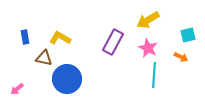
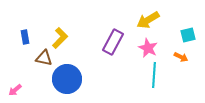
yellow L-shape: rotated 105 degrees clockwise
pink arrow: moved 2 px left, 1 px down
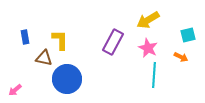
yellow L-shape: moved 2 px down; rotated 45 degrees counterclockwise
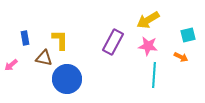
blue rectangle: moved 1 px down
pink star: moved 2 px up; rotated 18 degrees counterclockwise
pink arrow: moved 4 px left, 25 px up
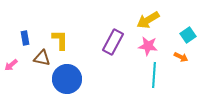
cyan square: rotated 21 degrees counterclockwise
brown triangle: moved 2 px left
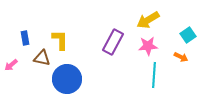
pink star: rotated 12 degrees counterclockwise
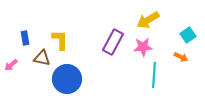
pink star: moved 5 px left, 1 px down
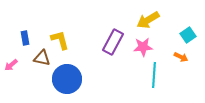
yellow L-shape: rotated 15 degrees counterclockwise
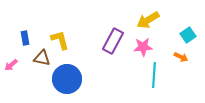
purple rectangle: moved 1 px up
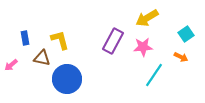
yellow arrow: moved 1 px left, 2 px up
cyan square: moved 2 px left, 1 px up
cyan line: rotated 30 degrees clockwise
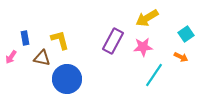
pink arrow: moved 8 px up; rotated 16 degrees counterclockwise
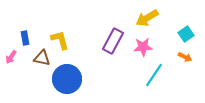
orange arrow: moved 4 px right
